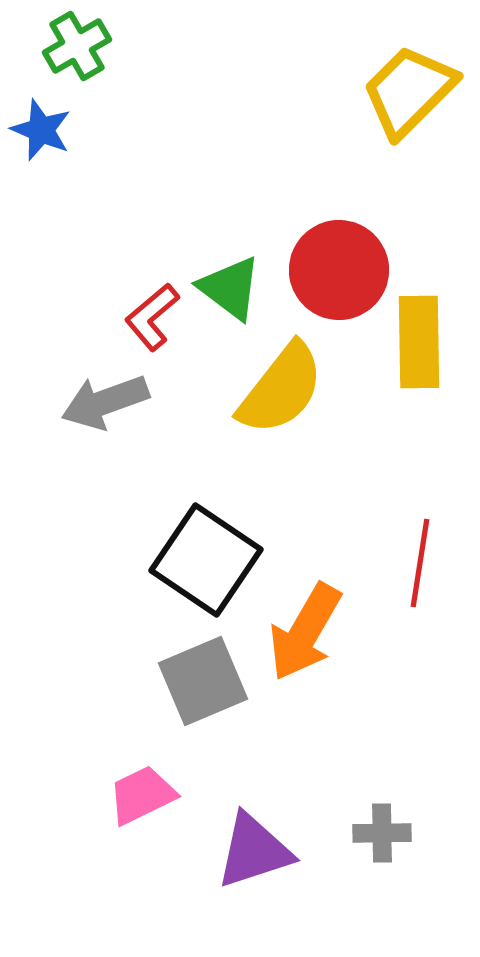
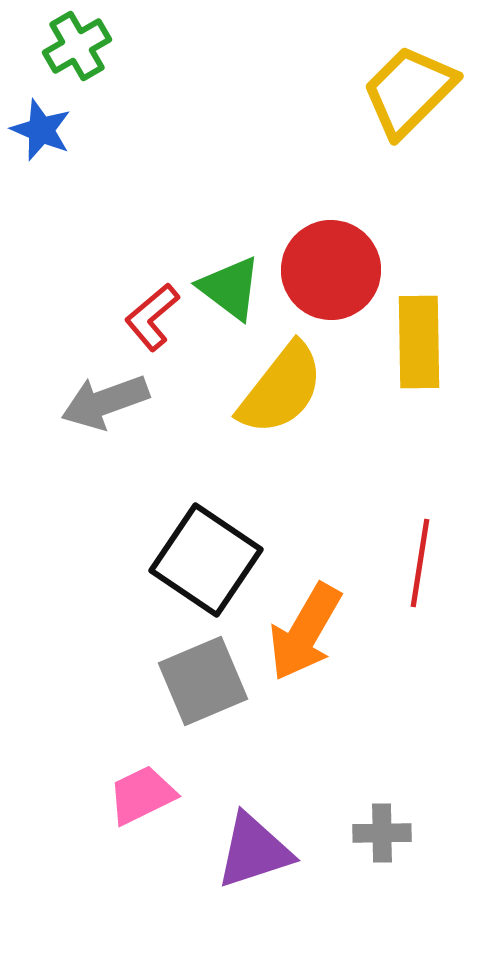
red circle: moved 8 px left
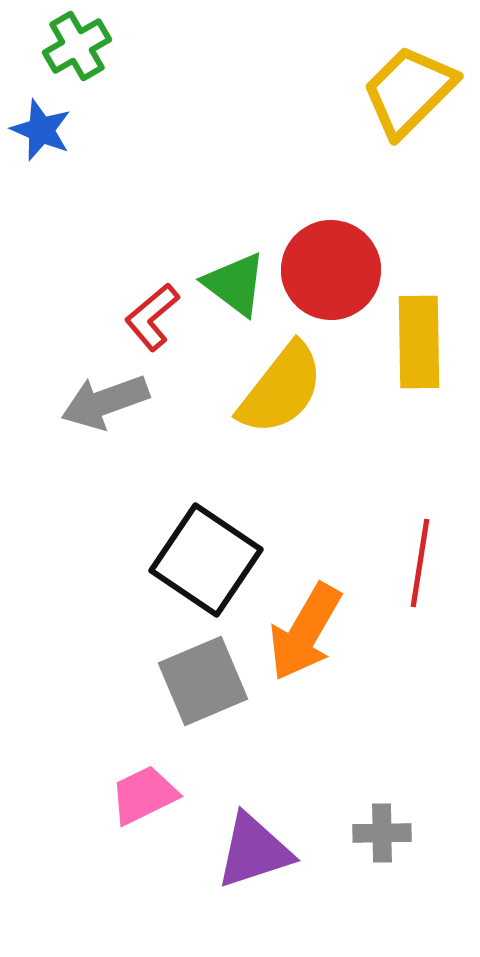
green triangle: moved 5 px right, 4 px up
pink trapezoid: moved 2 px right
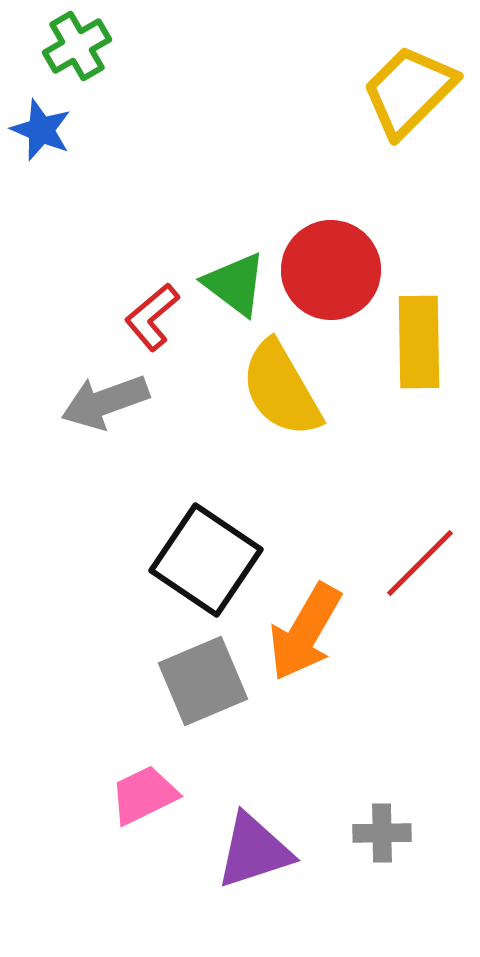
yellow semicircle: rotated 112 degrees clockwise
red line: rotated 36 degrees clockwise
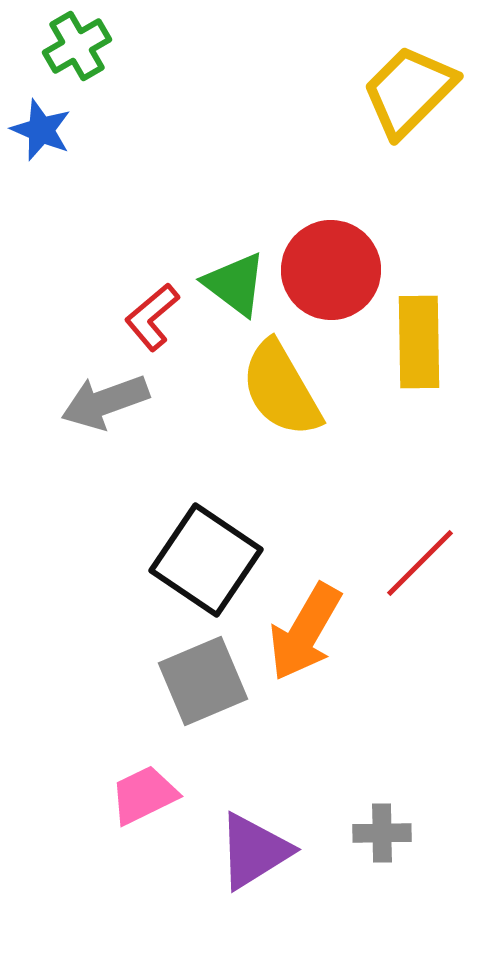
purple triangle: rotated 14 degrees counterclockwise
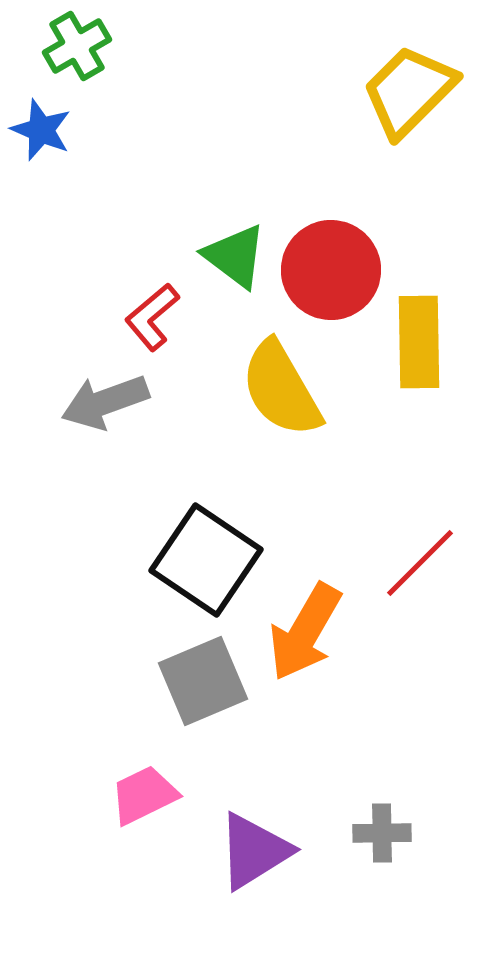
green triangle: moved 28 px up
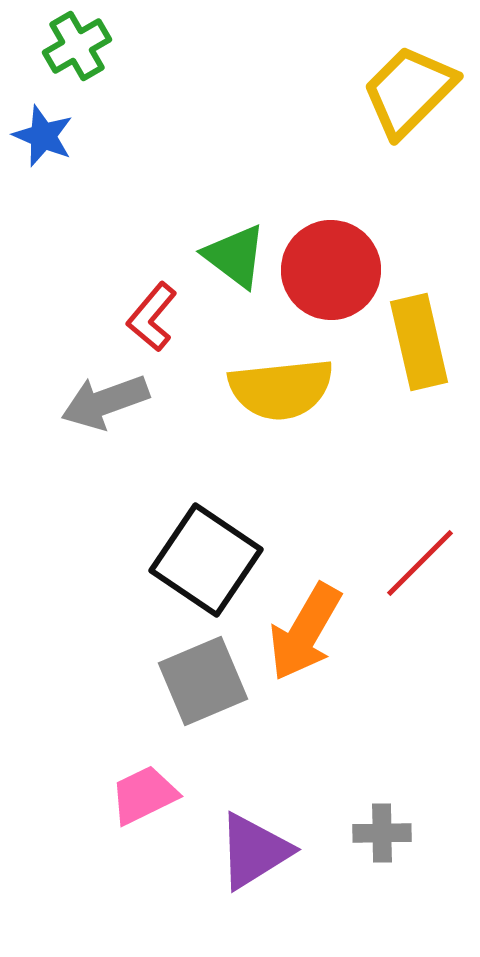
blue star: moved 2 px right, 6 px down
red L-shape: rotated 10 degrees counterclockwise
yellow rectangle: rotated 12 degrees counterclockwise
yellow semicircle: rotated 66 degrees counterclockwise
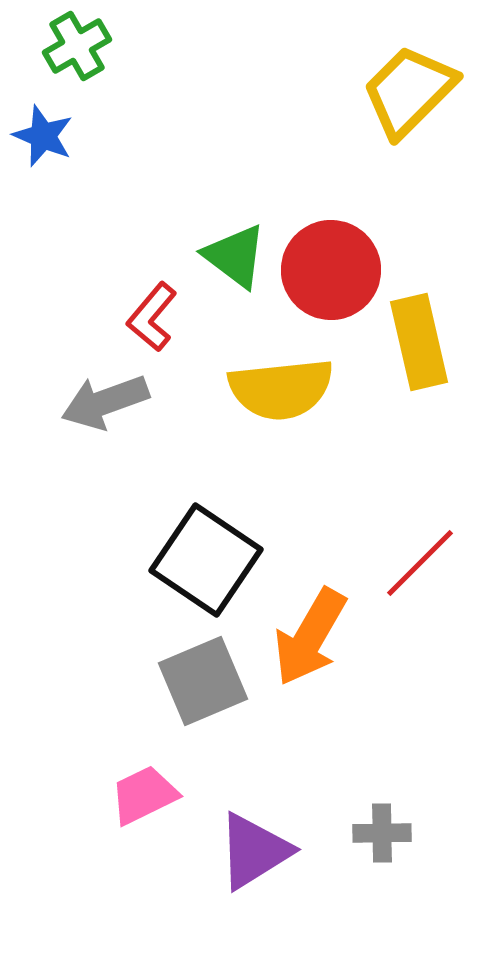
orange arrow: moved 5 px right, 5 px down
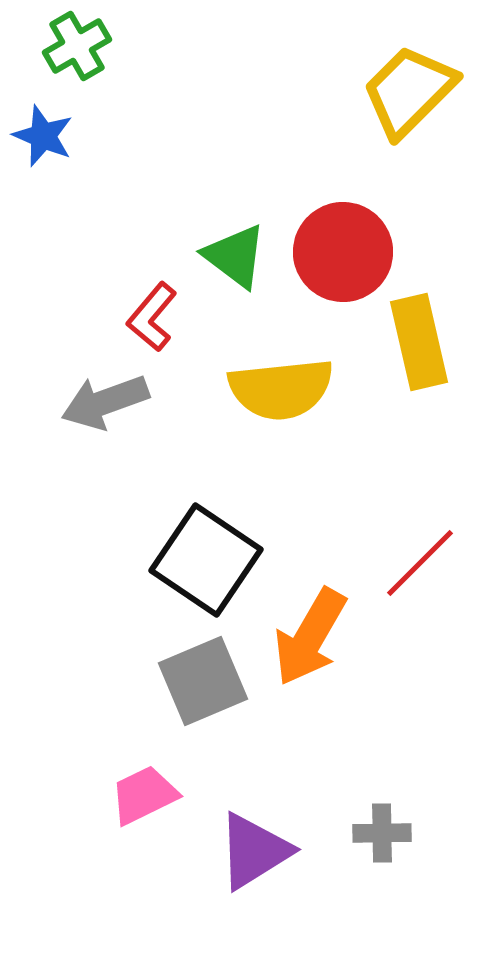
red circle: moved 12 px right, 18 px up
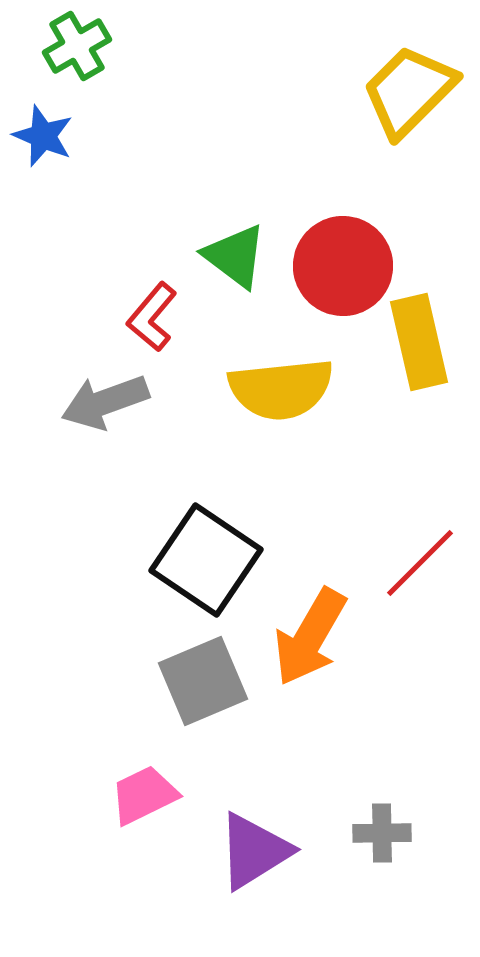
red circle: moved 14 px down
